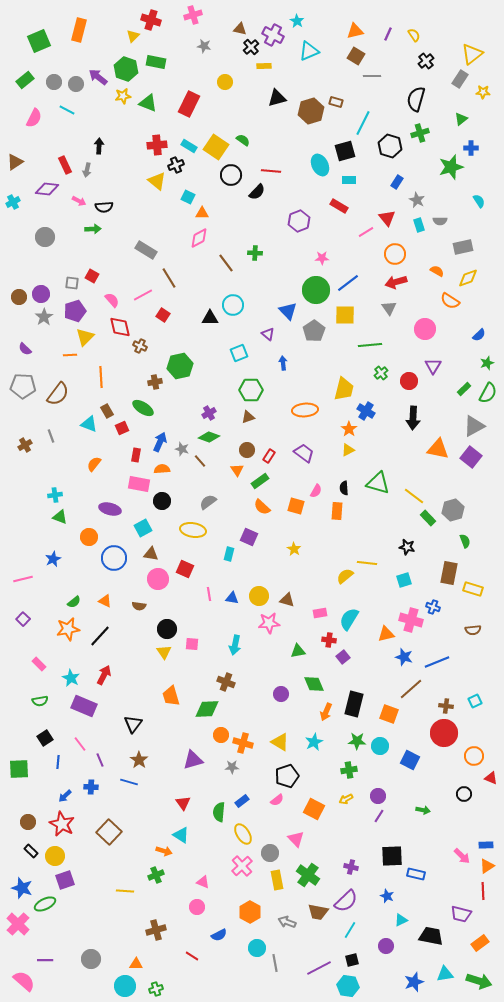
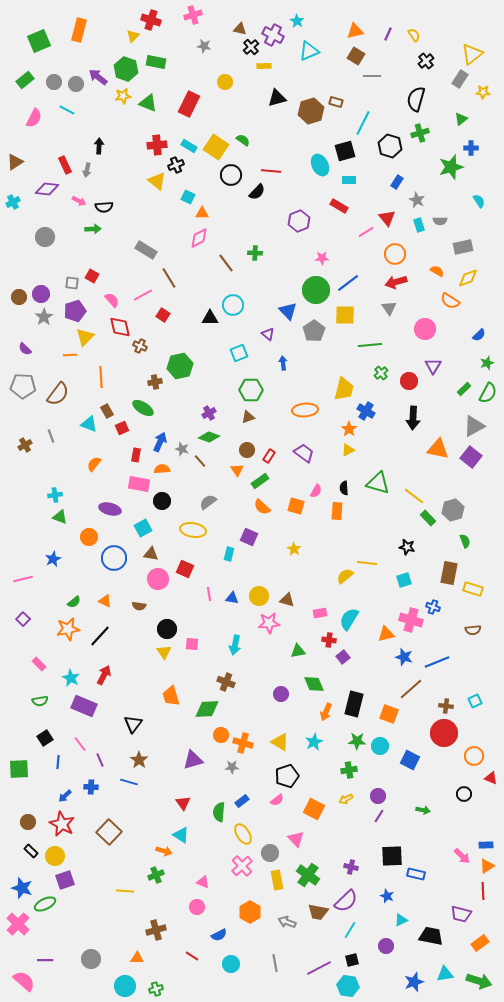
cyan circle at (257, 948): moved 26 px left, 16 px down
orange triangle at (136, 964): moved 1 px right, 6 px up
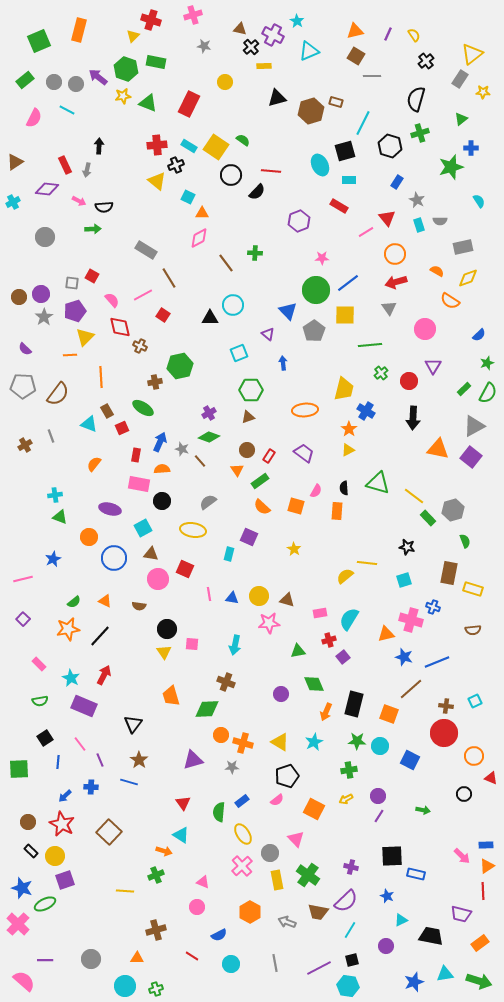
red cross at (329, 640): rotated 24 degrees counterclockwise
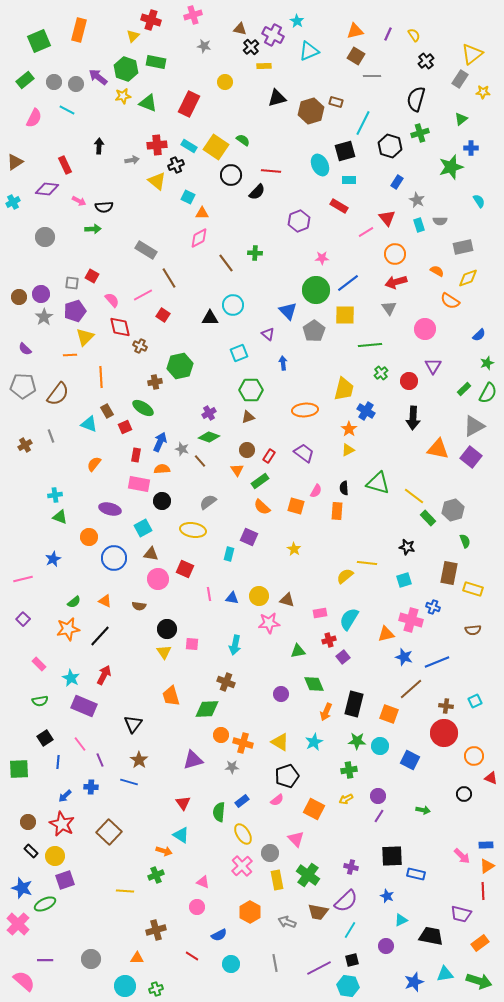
gray arrow at (87, 170): moved 45 px right, 10 px up; rotated 112 degrees counterclockwise
red square at (122, 428): moved 3 px right, 1 px up
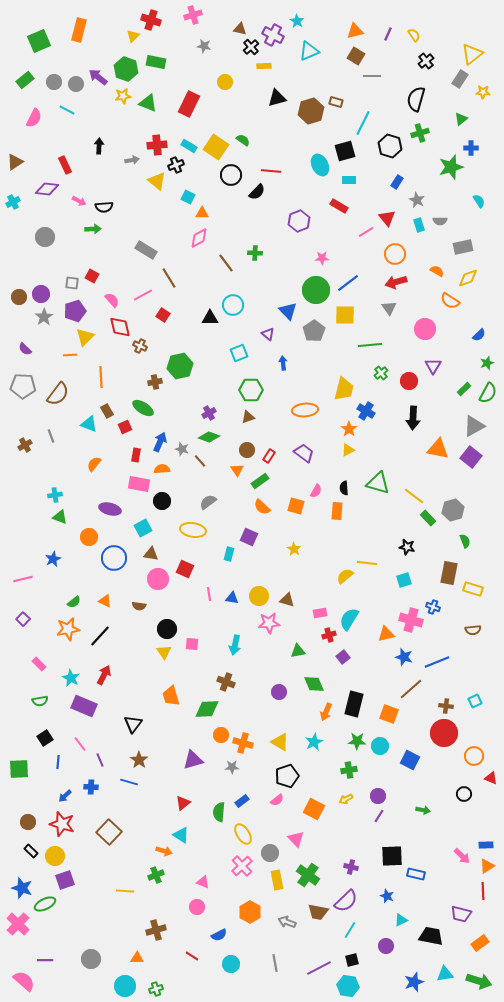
red cross at (329, 640): moved 5 px up
purple circle at (281, 694): moved 2 px left, 2 px up
red triangle at (183, 803): rotated 28 degrees clockwise
red star at (62, 824): rotated 10 degrees counterclockwise
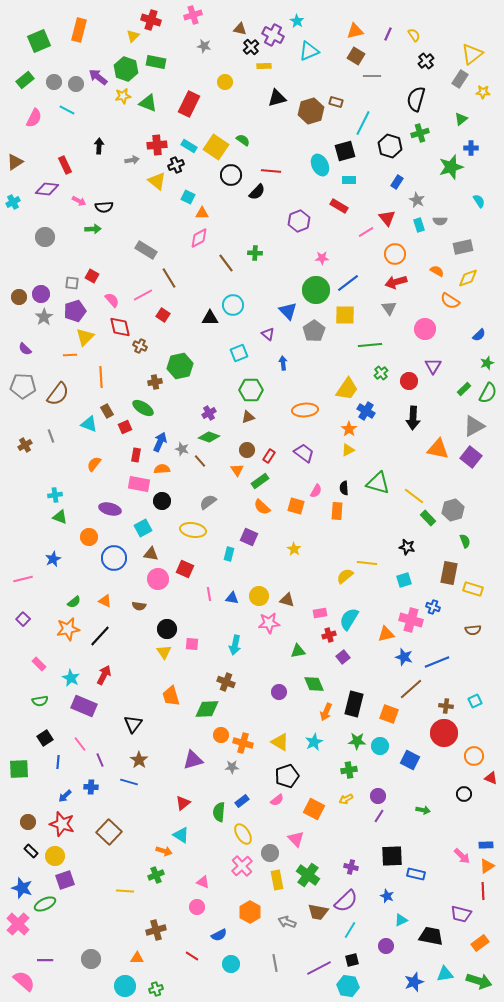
yellow trapezoid at (344, 389): moved 3 px right; rotated 20 degrees clockwise
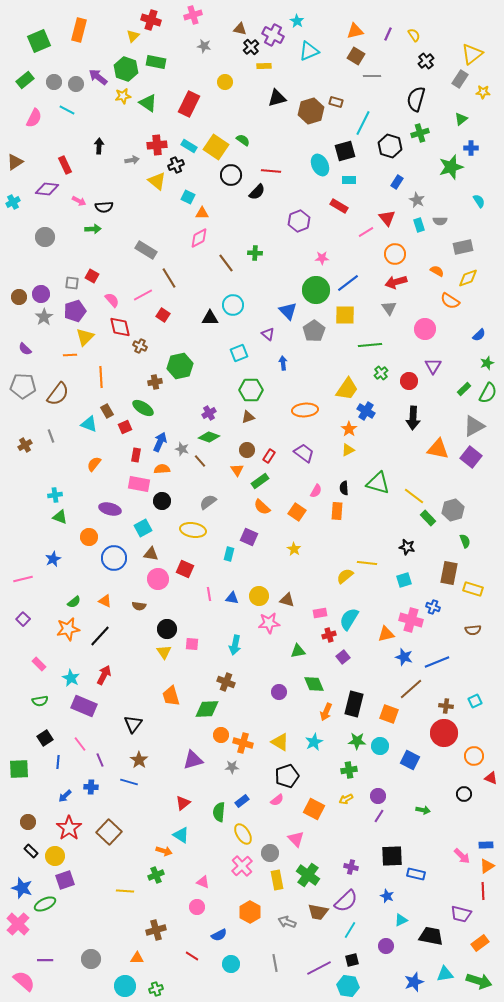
green triangle at (148, 103): rotated 12 degrees clockwise
orange square at (296, 506): moved 1 px right, 6 px down; rotated 18 degrees clockwise
red star at (62, 824): moved 7 px right, 4 px down; rotated 20 degrees clockwise
